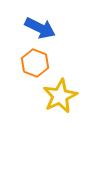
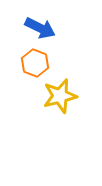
yellow star: rotated 12 degrees clockwise
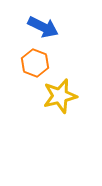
blue arrow: moved 3 px right, 1 px up
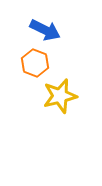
blue arrow: moved 2 px right, 3 px down
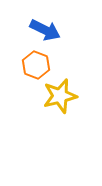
orange hexagon: moved 1 px right, 2 px down
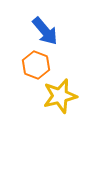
blue arrow: moved 1 px down; rotated 24 degrees clockwise
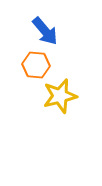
orange hexagon: rotated 16 degrees counterclockwise
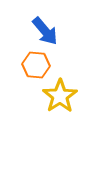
yellow star: rotated 20 degrees counterclockwise
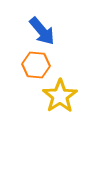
blue arrow: moved 3 px left
